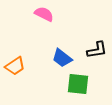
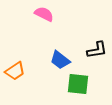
blue trapezoid: moved 2 px left, 2 px down
orange trapezoid: moved 5 px down
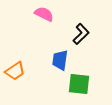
black L-shape: moved 16 px left, 16 px up; rotated 35 degrees counterclockwise
blue trapezoid: rotated 60 degrees clockwise
green square: moved 1 px right
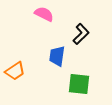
blue trapezoid: moved 3 px left, 4 px up
